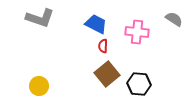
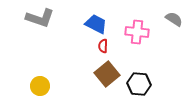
yellow circle: moved 1 px right
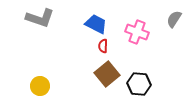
gray semicircle: rotated 90 degrees counterclockwise
pink cross: rotated 15 degrees clockwise
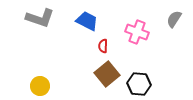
blue trapezoid: moved 9 px left, 3 px up
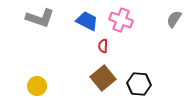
pink cross: moved 16 px left, 12 px up
brown square: moved 4 px left, 4 px down
yellow circle: moved 3 px left
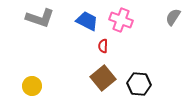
gray semicircle: moved 1 px left, 2 px up
yellow circle: moved 5 px left
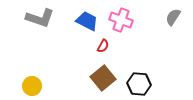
red semicircle: rotated 152 degrees counterclockwise
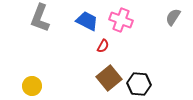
gray L-shape: rotated 92 degrees clockwise
brown square: moved 6 px right
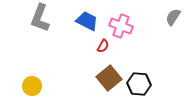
pink cross: moved 6 px down
